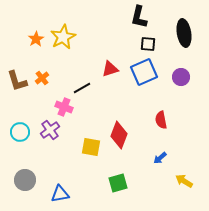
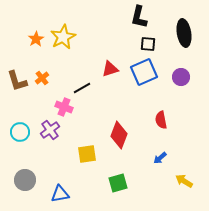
yellow square: moved 4 px left, 7 px down; rotated 18 degrees counterclockwise
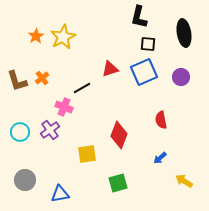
orange star: moved 3 px up
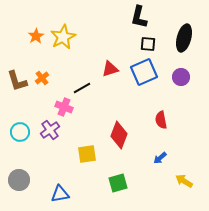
black ellipse: moved 5 px down; rotated 24 degrees clockwise
gray circle: moved 6 px left
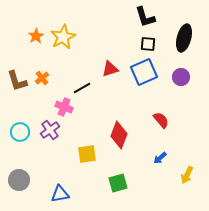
black L-shape: moved 6 px right; rotated 30 degrees counterclockwise
red semicircle: rotated 150 degrees clockwise
yellow arrow: moved 3 px right, 6 px up; rotated 96 degrees counterclockwise
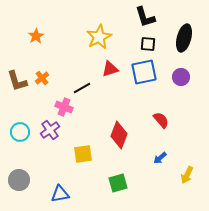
yellow star: moved 36 px right
blue square: rotated 12 degrees clockwise
yellow square: moved 4 px left
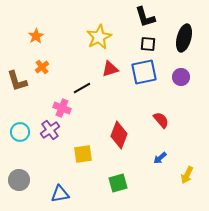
orange cross: moved 11 px up
pink cross: moved 2 px left, 1 px down
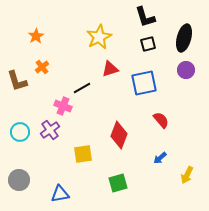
black square: rotated 21 degrees counterclockwise
blue square: moved 11 px down
purple circle: moved 5 px right, 7 px up
pink cross: moved 1 px right, 2 px up
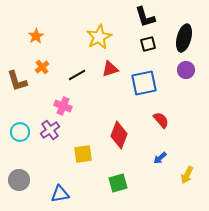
black line: moved 5 px left, 13 px up
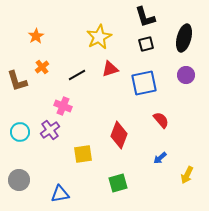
black square: moved 2 px left
purple circle: moved 5 px down
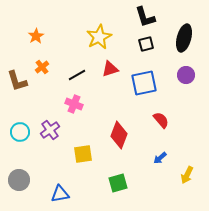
pink cross: moved 11 px right, 2 px up
